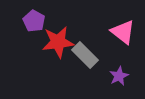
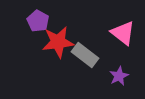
purple pentagon: moved 4 px right
pink triangle: moved 1 px down
gray rectangle: rotated 8 degrees counterclockwise
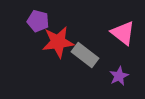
purple pentagon: rotated 15 degrees counterclockwise
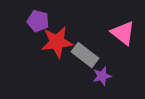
red star: moved 1 px left
purple star: moved 17 px left; rotated 12 degrees clockwise
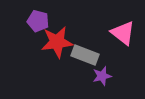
gray rectangle: rotated 16 degrees counterclockwise
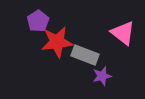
purple pentagon: rotated 25 degrees clockwise
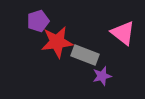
purple pentagon: rotated 15 degrees clockwise
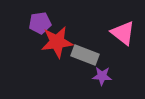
purple pentagon: moved 2 px right, 2 px down; rotated 10 degrees clockwise
purple star: rotated 18 degrees clockwise
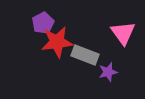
purple pentagon: moved 3 px right; rotated 20 degrees counterclockwise
pink triangle: rotated 16 degrees clockwise
purple star: moved 6 px right, 4 px up; rotated 18 degrees counterclockwise
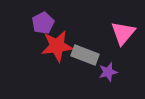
pink triangle: rotated 16 degrees clockwise
red star: moved 4 px down
